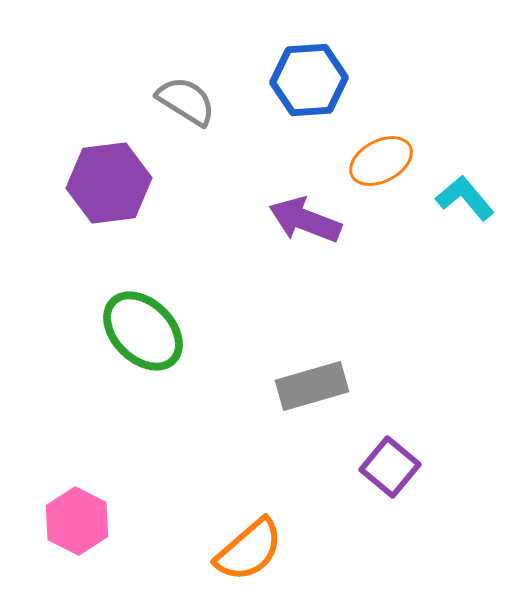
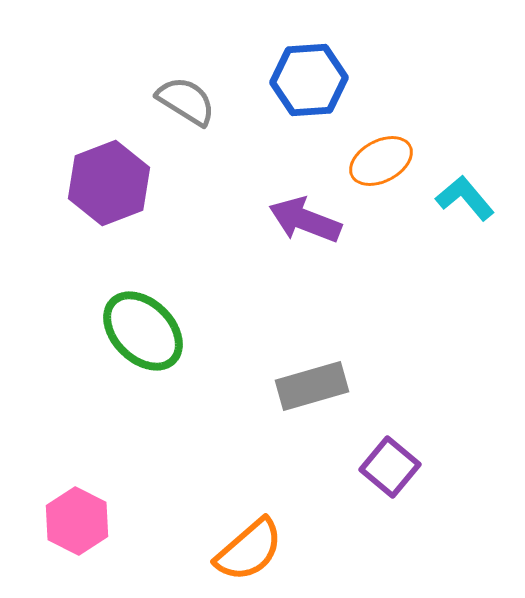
purple hexagon: rotated 14 degrees counterclockwise
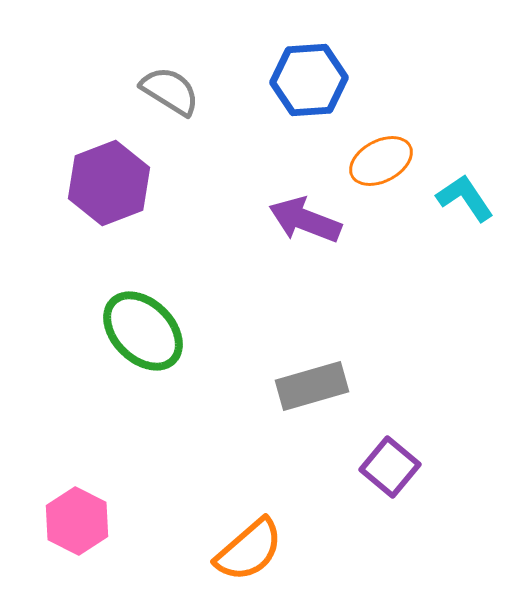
gray semicircle: moved 16 px left, 10 px up
cyan L-shape: rotated 6 degrees clockwise
